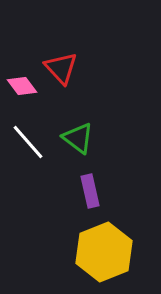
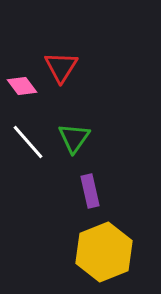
red triangle: moved 1 px up; rotated 15 degrees clockwise
green triangle: moved 4 px left; rotated 28 degrees clockwise
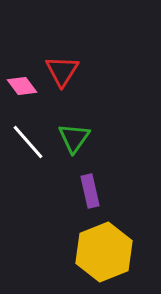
red triangle: moved 1 px right, 4 px down
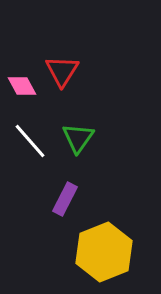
pink diamond: rotated 8 degrees clockwise
green triangle: moved 4 px right
white line: moved 2 px right, 1 px up
purple rectangle: moved 25 px left, 8 px down; rotated 40 degrees clockwise
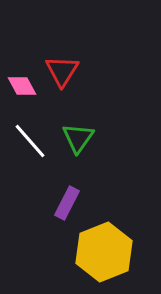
purple rectangle: moved 2 px right, 4 px down
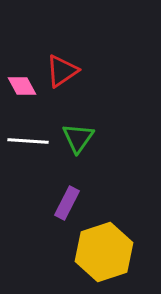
red triangle: rotated 24 degrees clockwise
white line: moved 2 px left; rotated 45 degrees counterclockwise
yellow hexagon: rotated 4 degrees clockwise
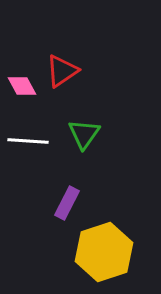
green triangle: moved 6 px right, 4 px up
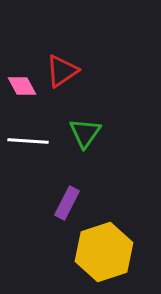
green triangle: moved 1 px right, 1 px up
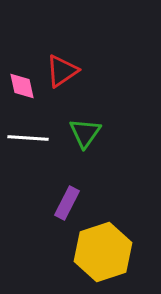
pink diamond: rotated 16 degrees clockwise
white line: moved 3 px up
yellow hexagon: moved 1 px left
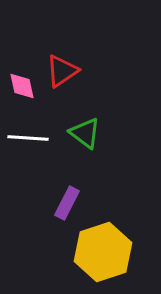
green triangle: rotated 28 degrees counterclockwise
